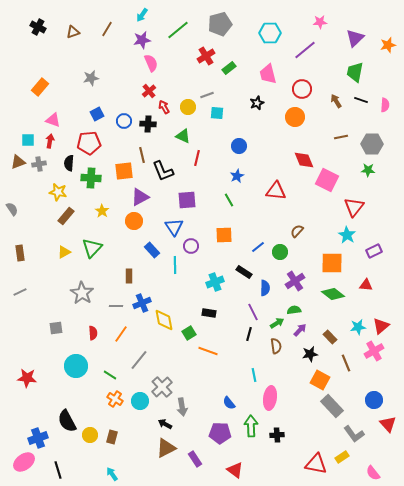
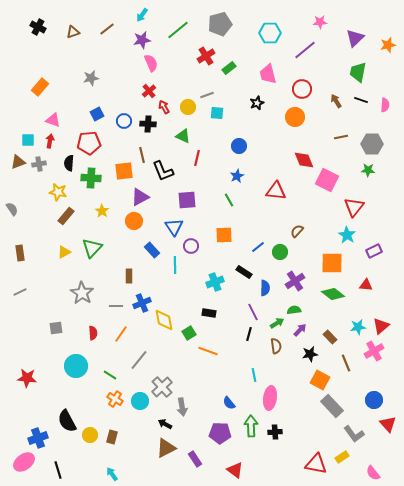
brown line at (107, 29): rotated 21 degrees clockwise
green trapezoid at (355, 72): moved 3 px right
black cross at (277, 435): moved 2 px left, 3 px up
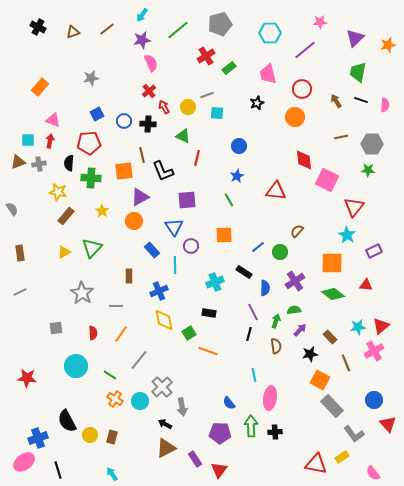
red diamond at (304, 160): rotated 15 degrees clockwise
blue cross at (142, 303): moved 17 px right, 12 px up
green arrow at (277, 323): moved 1 px left, 2 px up; rotated 40 degrees counterclockwise
red triangle at (235, 470): moved 16 px left; rotated 30 degrees clockwise
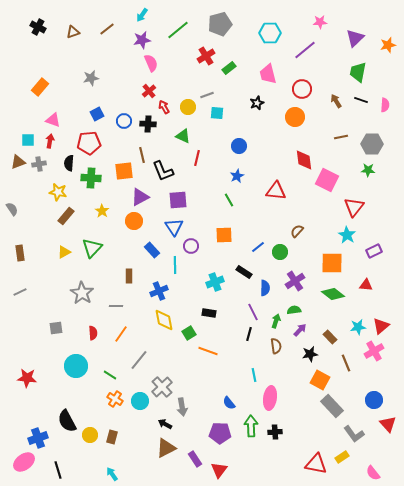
purple square at (187, 200): moved 9 px left
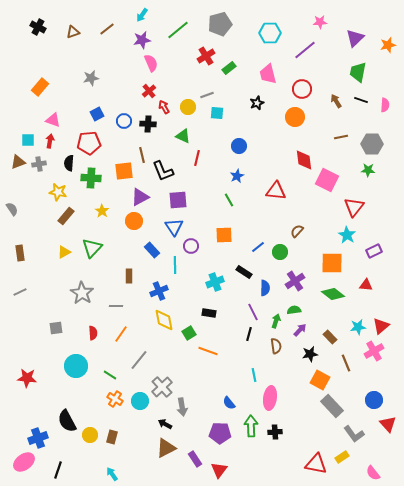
black line at (58, 470): rotated 36 degrees clockwise
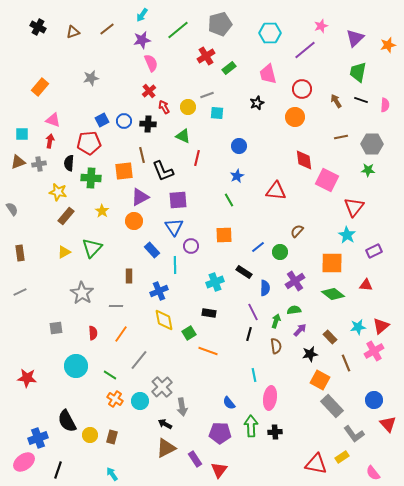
pink star at (320, 22): moved 1 px right, 4 px down; rotated 16 degrees counterclockwise
blue square at (97, 114): moved 5 px right, 6 px down
cyan square at (28, 140): moved 6 px left, 6 px up
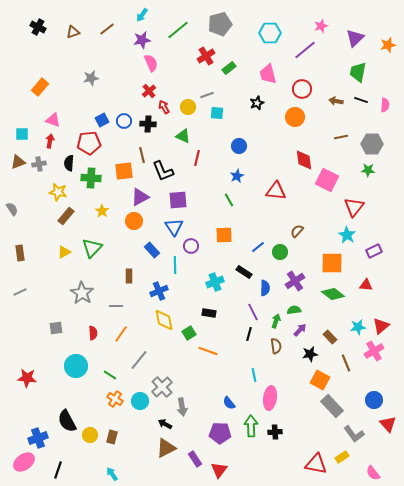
brown arrow at (336, 101): rotated 48 degrees counterclockwise
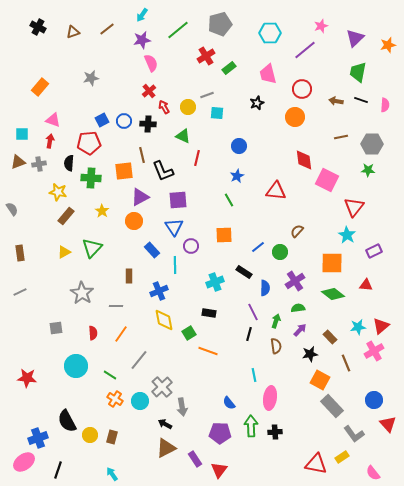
green semicircle at (294, 310): moved 4 px right, 2 px up
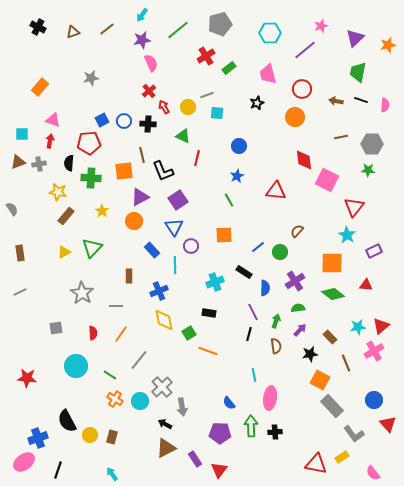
purple square at (178, 200): rotated 30 degrees counterclockwise
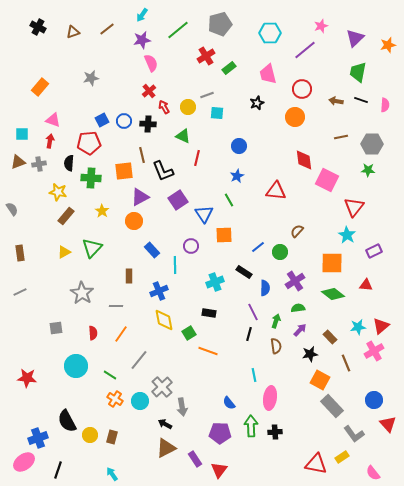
blue triangle at (174, 227): moved 30 px right, 13 px up
